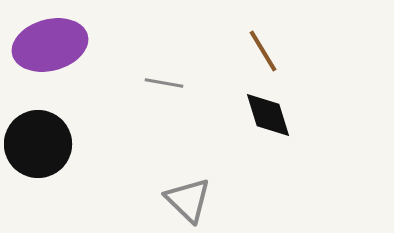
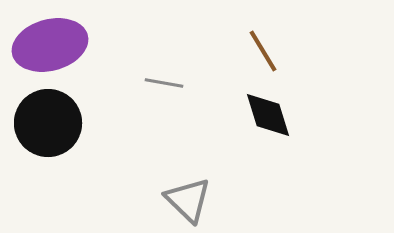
black circle: moved 10 px right, 21 px up
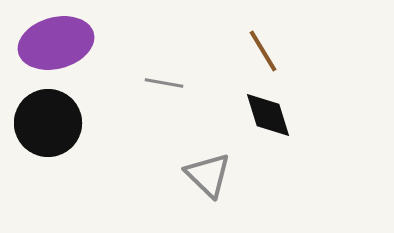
purple ellipse: moved 6 px right, 2 px up
gray triangle: moved 20 px right, 25 px up
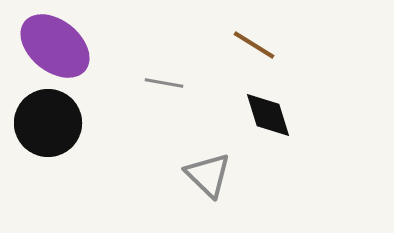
purple ellipse: moved 1 px left, 3 px down; rotated 54 degrees clockwise
brown line: moved 9 px left, 6 px up; rotated 27 degrees counterclockwise
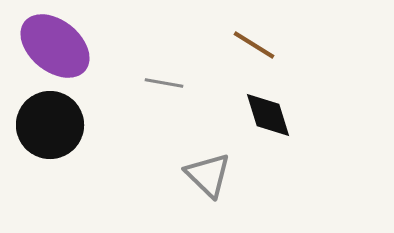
black circle: moved 2 px right, 2 px down
